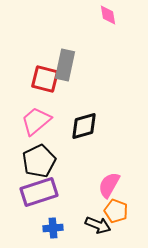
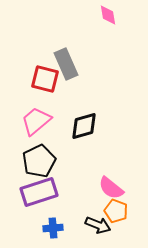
gray rectangle: moved 1 px right, 1 px up; rotated 36 degrees counterclockwise
pink semicircle: moved 2 px right, 3 px down; rotated 80 degrees counterclockwise
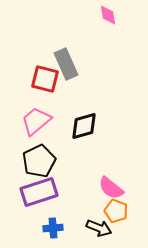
black arrow: moved 1 px right, 3 px down
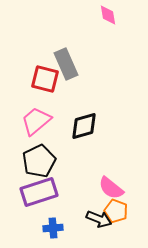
black arrow: moved 9 px up
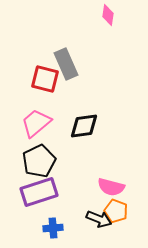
pink diamond: rotated 20 degrees clockwise
pink trapezoid: moved 2 px down
black diamond: rotated 8 degrees clockwise
pink semicircle: moved 1 px up; rotated 24 degrees counterclockwise
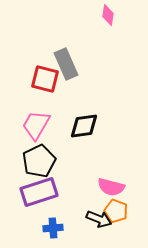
pink trapezoid: moved 2 px down; rotated 20 degrees counterclockwise
